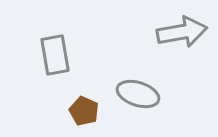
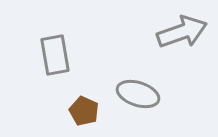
gray arrow: rotated 9 degrees counterclockwise
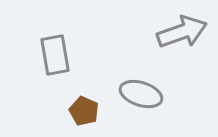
gray ellipse: moved 3 px right
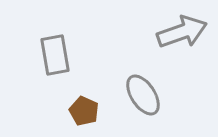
gray ellipse: moved 2 px right, 1 px down; rotated 39 degrees clockwise
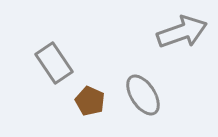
gray rectangle: moved 1 px left, 8 px down; rotated 24 degrees counterclockwise
brown pentagon: moved 6 px right, 10 px up
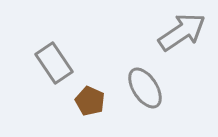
gray arrow: rotated 15 degrees counterclockwise
gray ellipse: moved 2 px right, 7 px up
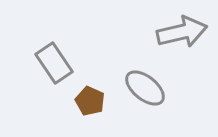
gray arrow: rotated 21 degrees clockwise
gray ellipse: rotated 18 degrees counterclockwise
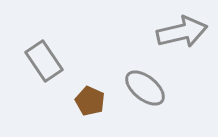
gray rectangle: moved 10 px left, 2 px up
